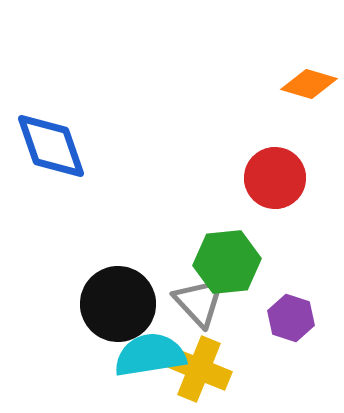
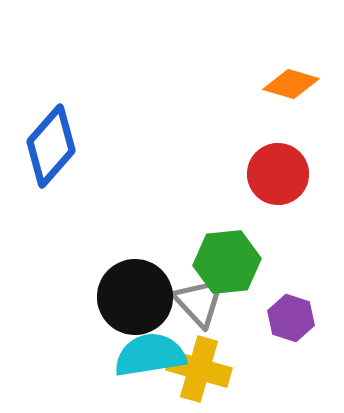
orange diamond: moved 18 px left
blue diamond: rotated 60 degrees clockwise
red circle: moved 3 px right, 4 px up
black circle: moved 17 px right, 7 px up
yellow cross: rotated 6 degrees counterclockwise
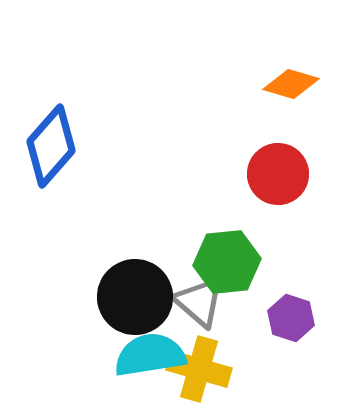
gray triangle: rotated 6 degrees counterclockwise
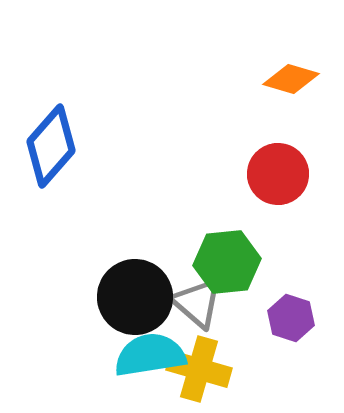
orange diamond: moved 5 px up
gray triangle: moved 2 px left, 1 px down
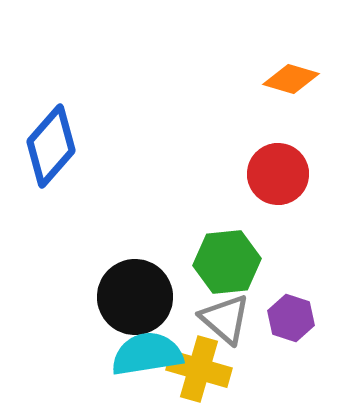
gray triangle: moved 28 px right, 16 px down
cyan semicircle: moved 3 px left, 1 px up
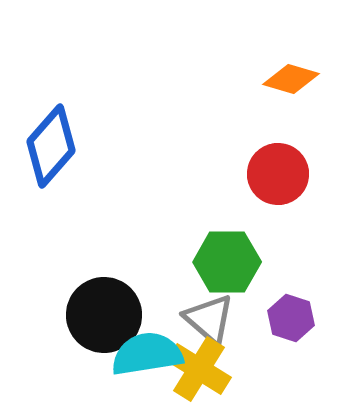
green hexagon: rotated 6 degrees clockwise
black circle: moved 31 px left, 18 px down
gray triangle: moved 16 px left
yellow cross: rotated 16 degrees clockwise
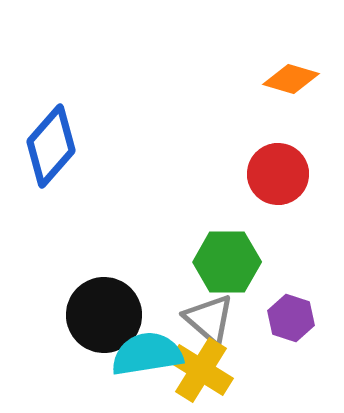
yellow cross: moved 2 px right, 1 px down
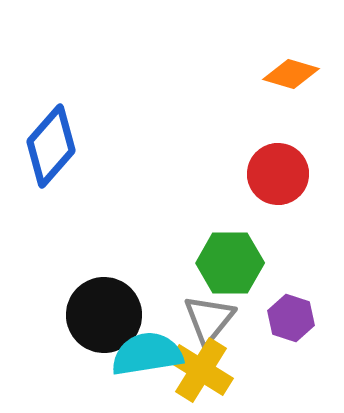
orange diamond: moved 5 px up
green hexagon: moved 3 px right, 1 px down
gray triangle: rotated 28 degrees clockwise
